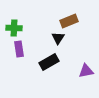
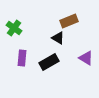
green cross: rotated 35 degrees clockwise
black triangle: rotated 32 degrees counterclockwise
purple rectangle: moved 3 px right, 9 px down; rotated 14 degrees clockwise
purple triangle: moved 13 px up; rotated 42 degrees clockwise
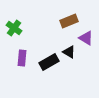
black triangle: moved 11 px right, 14 px down
purple triangle: moved 20 px up
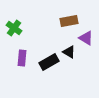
brown rectangle: rotated 12 degrees clockwise
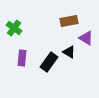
black rectangle: rotated 24 degrees counterclockwise
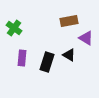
black triangle: moved 3 px down
black rectangle: moved 2 px left; rotated 18 degrees counterclockwise
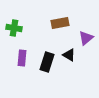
brown rectangle: moved 9 px left, 2 px down
green cross: rotated 28 degrees counterclockwise
purple triangle: rotated 49 degrees clockwise
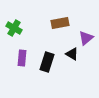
green cross: rotated 21 degrees clockwise
black triangle: moved 3 px right, 1 px up
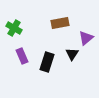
black triangle: rotated 32 degrees clockwise
purple rectangle: moved 2 px up; rotated 28 degrees counterclockwise
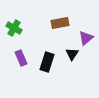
purple rectangle: moved 1 px left, 2 px down
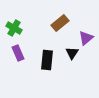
brown rectangle: rotated 30 degrees counterclockwise
black triangle: moved 1 px up
purple rectangle: moved 3 px left, 5 px up
black rectangle: moved 2 px up; rotated 12 degrees counterclockwise
